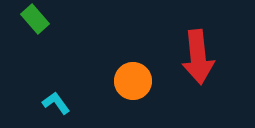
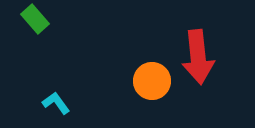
orange circle: moved 19 px right
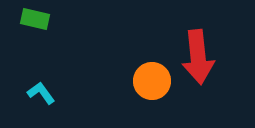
green rectangle: rotated 36 degrees counterclockwise
cyan L-shape: moved 15 px left, 10 px up
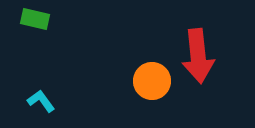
red arrow: moved 1 px up
cyan L-shape: moved 8 px down
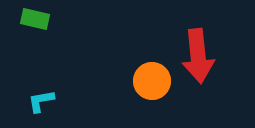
cyan L-shape: rotated 64 degrees counterclockwise
